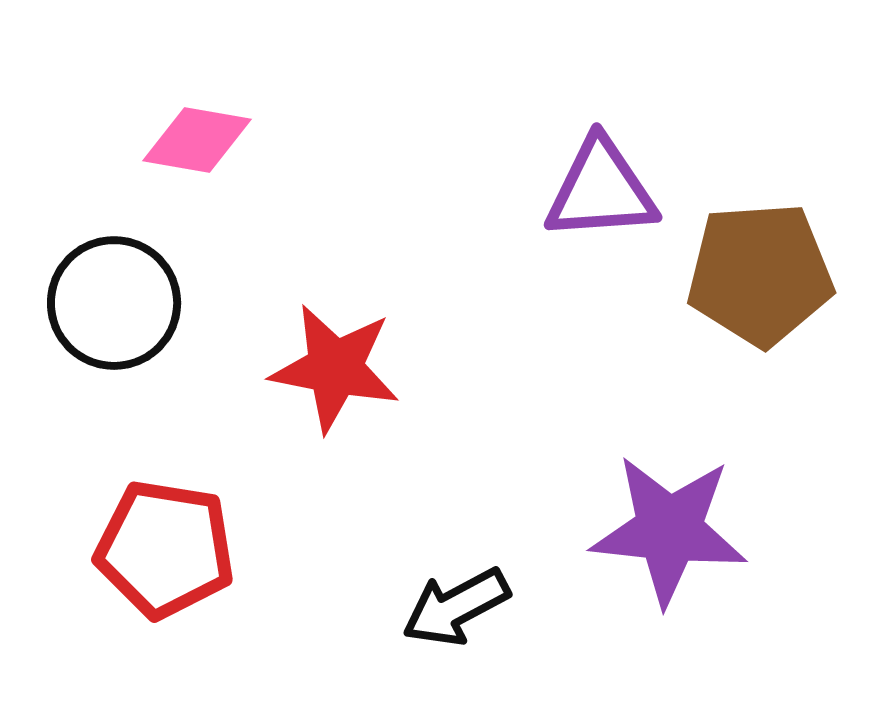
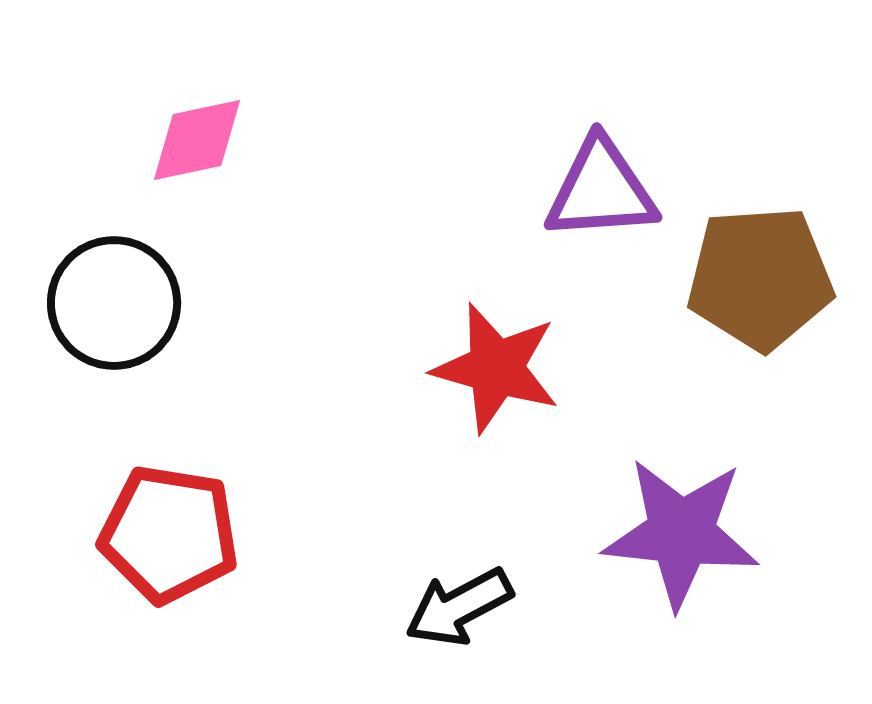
pink diamond: rotated 22 degrees counterclockwise
brown pentagon: moved 4 px down
red star: moved 161 px right; rotated 5 degrees clockwise
purple star: moved 12 px right, 3 px down
red pentagon: moved 4 px right, 15 px up
black arrow: moved 3 px right
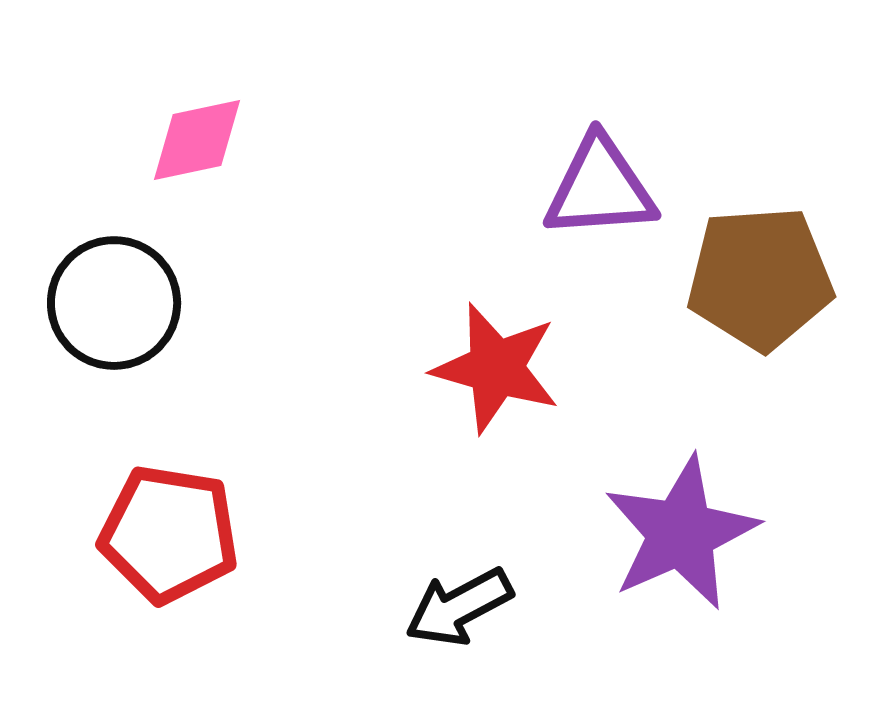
purple triangle: moved 1 px left, 2 px up
purple star: rotated 30 degrees counterclockwise
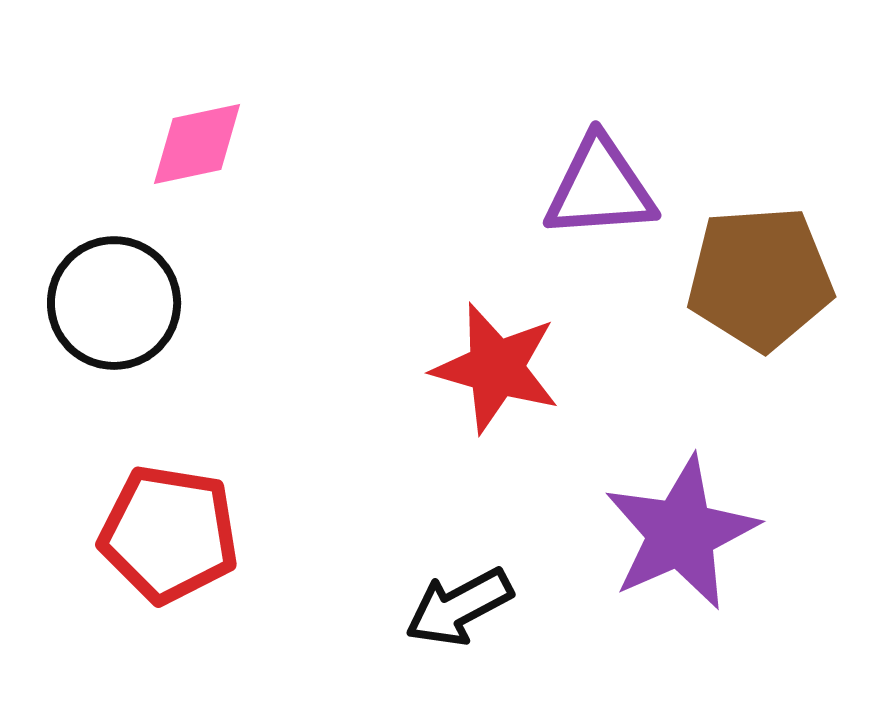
pink diamond: moved 4 px down
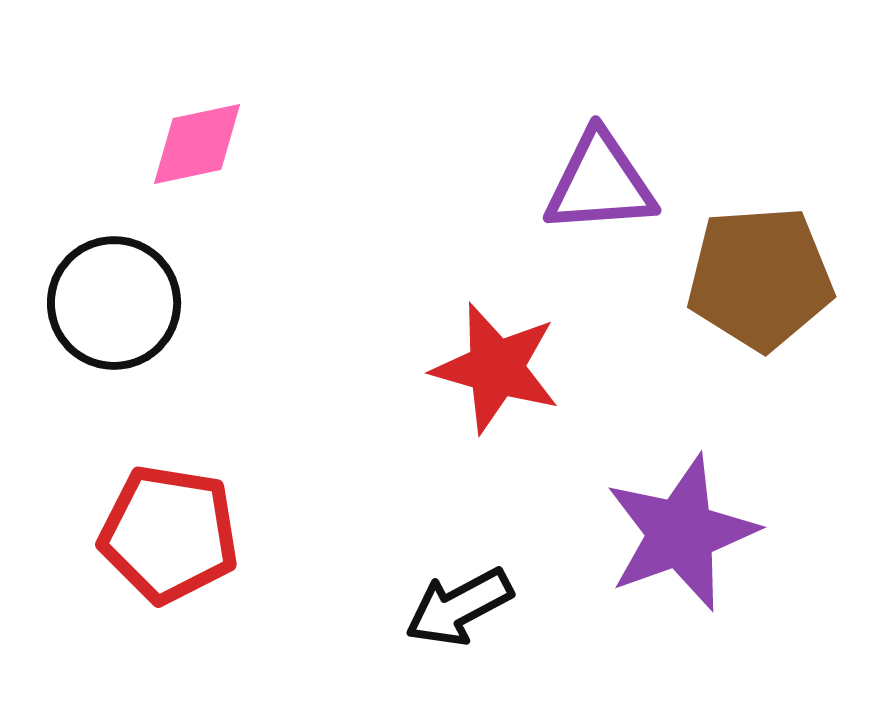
purple triangle: moved 5 px up
purple star: rotated 4 degrees clockwise
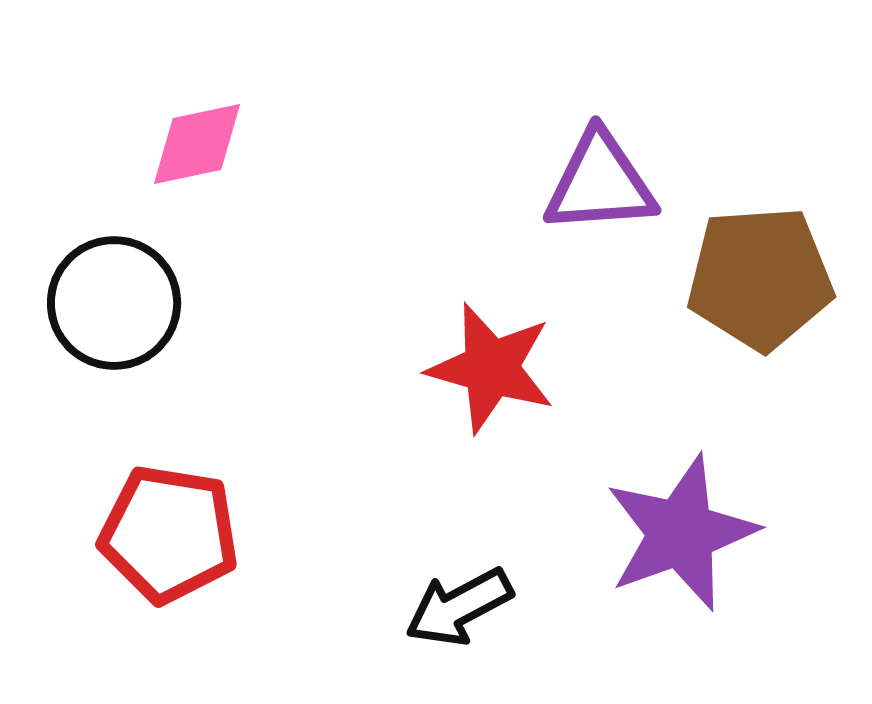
red star: moved 5 px left
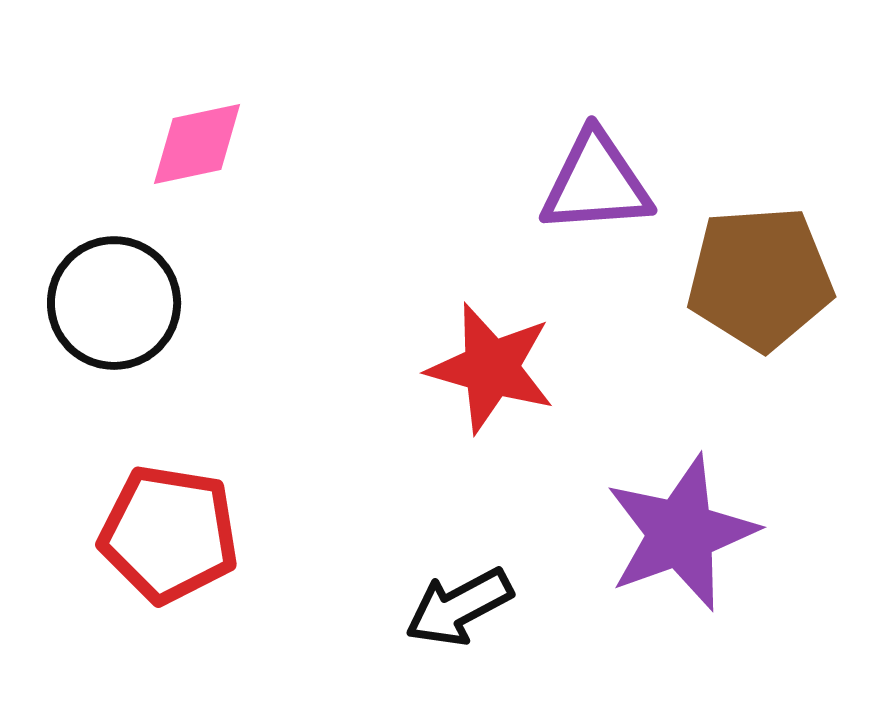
purple triangle: moved 4 px left
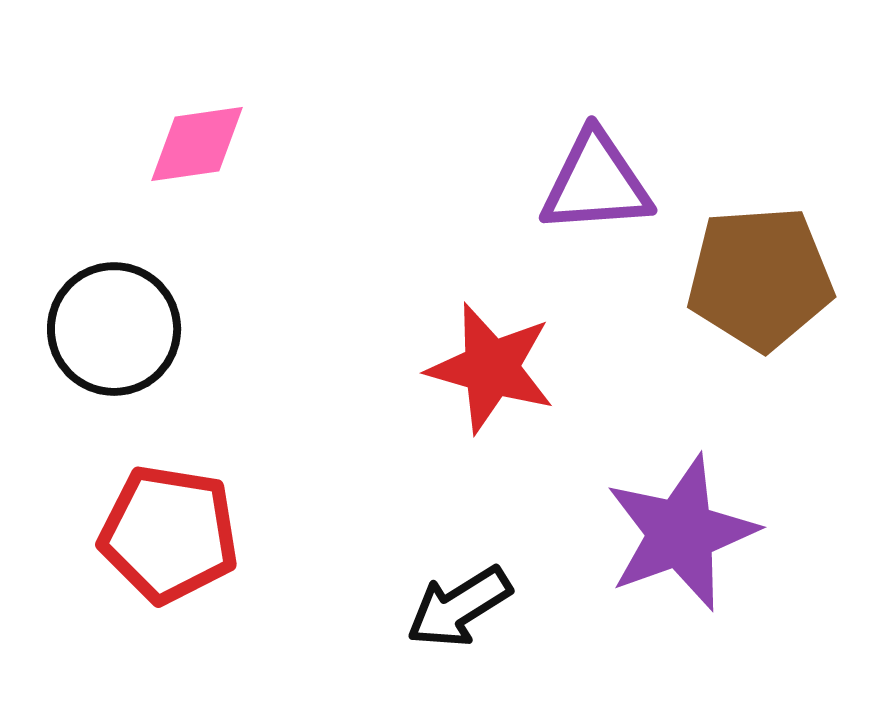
pink diamond: rotated 4 degrees clockwise
black circle: moved 26 px down
black arrow: rotated 4 degrees counterclockwise
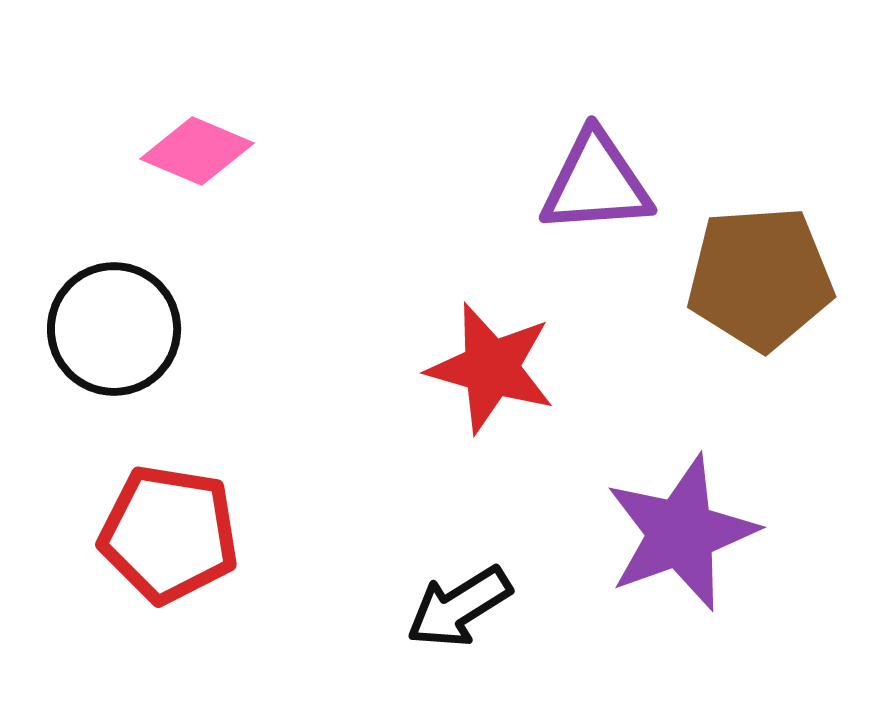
pink diamond: moved 7 px down; rotated 31 degrees clockwise
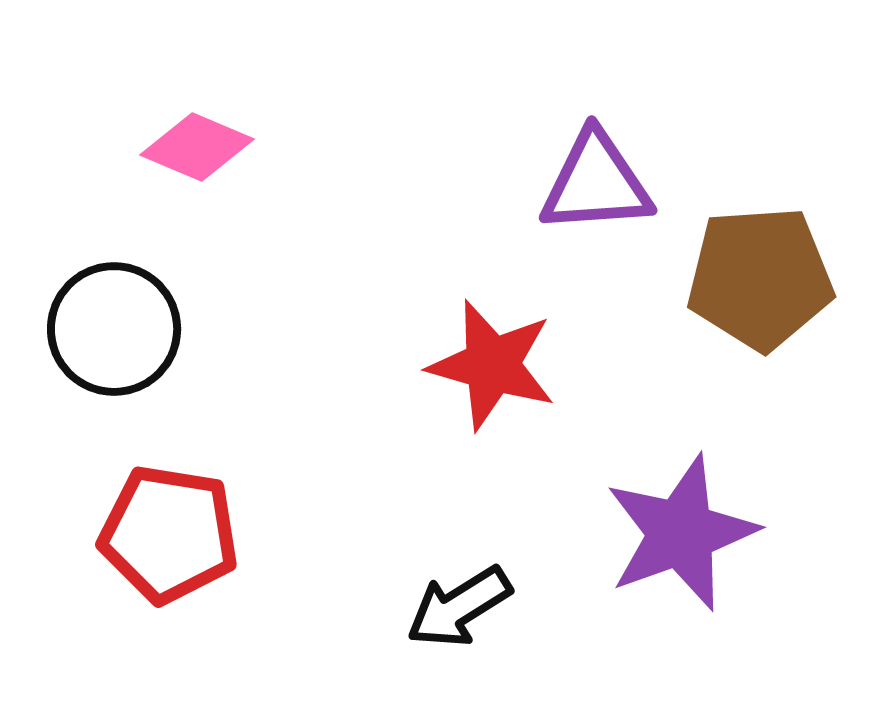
pink diamond: moved 4 px up
red star: moved 1 px right, 3 px up
